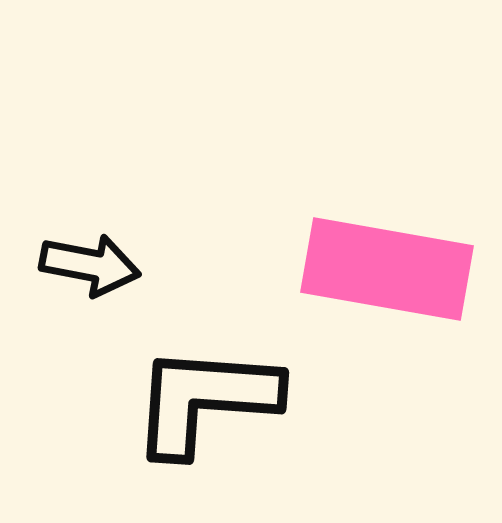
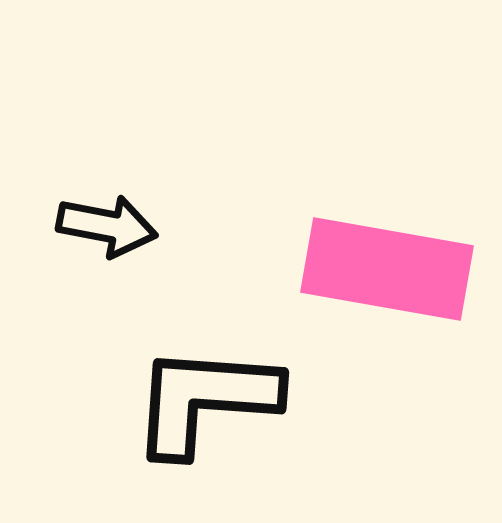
black arrow: moved 17 px right, 39 px up
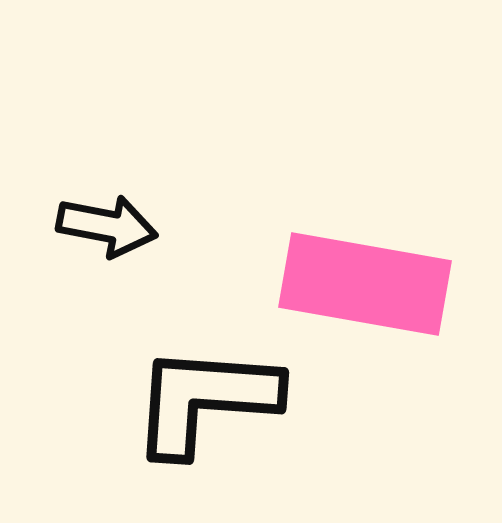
pink rectangle: moved 22 px left, 15 px down
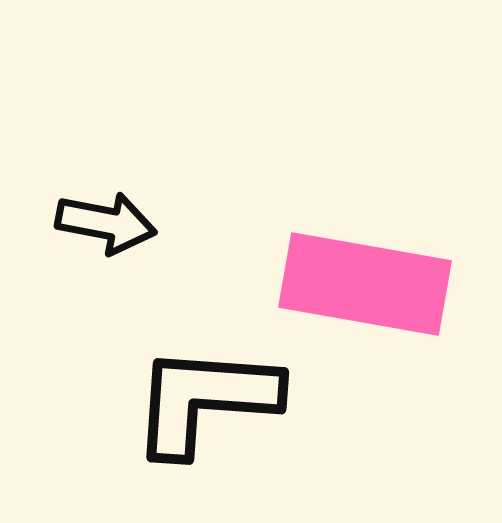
black arrow: moved 1 px left, 3 px up
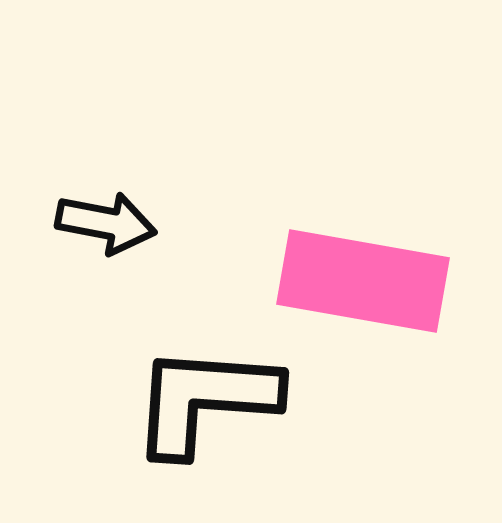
pink rectangle: moved 2 px left, 3 px up
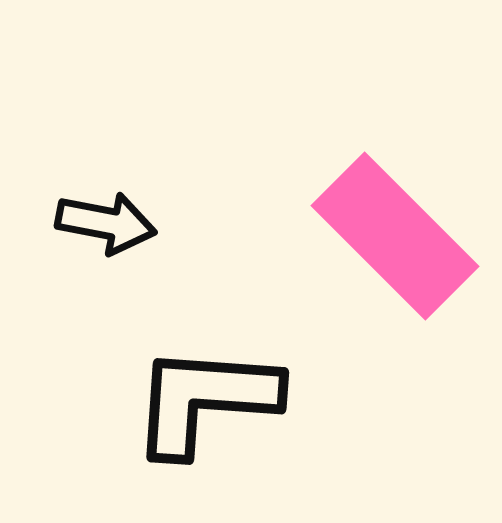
pink rectangle: moved 32 px right, 45 px up; rotated 35 degrees clockwise
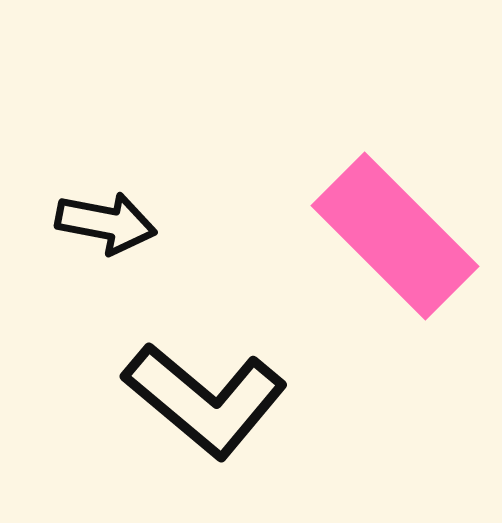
black L-shape: rotated 144 degrees counterclockwise
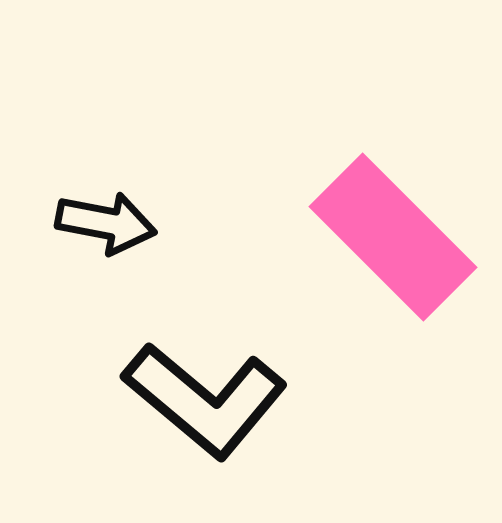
pink rectangle: moved 2 px left, 1 px down
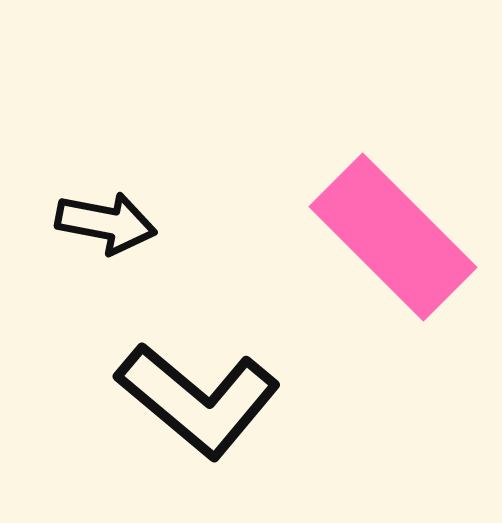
black L-shape: moved 7 px left
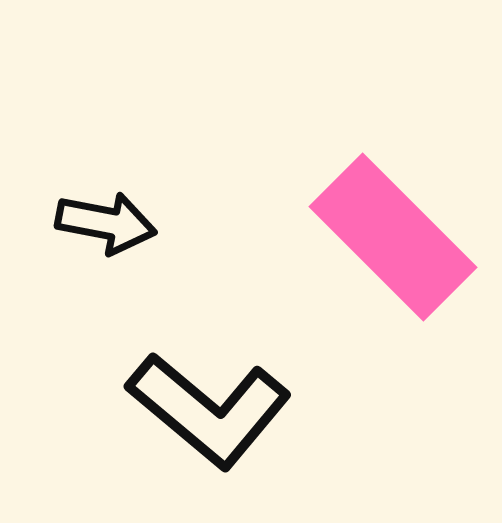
black L-shape: moved 11 px right, 10 px down
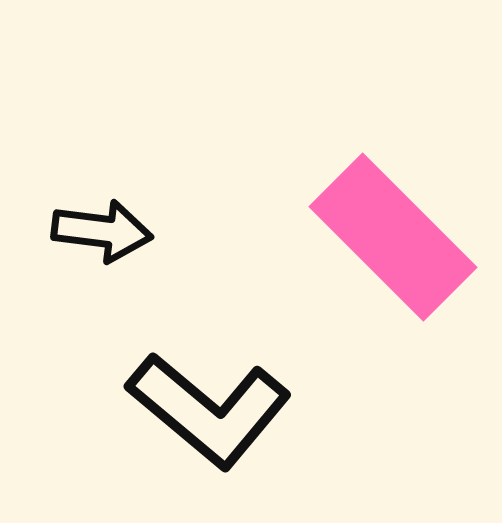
black arrow: moved 4 px left, 8 px down; rotated 4 degrees counterclockwise
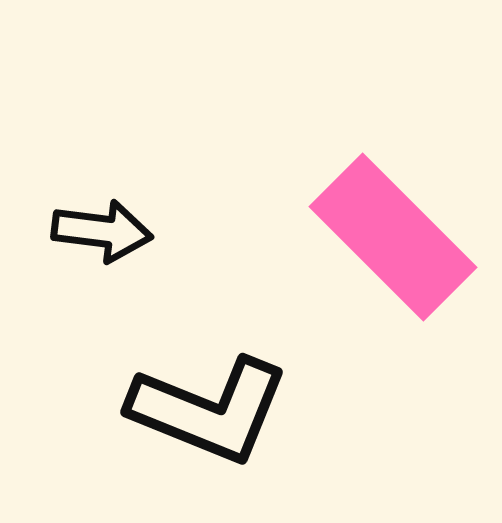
black L-shape: rotated 18 degrees counterclockwise
